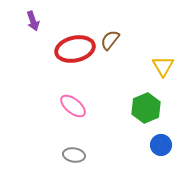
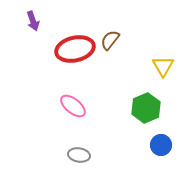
gray ellipse: moved 5 px right
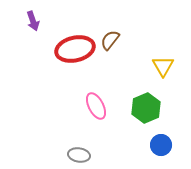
pink ellipse: moved 23 px right; rotated 24 degrees clockwise
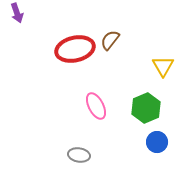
purple arrow: moved 16 px left, 8 px up
blue circle: moved 4 px left, 3 px up
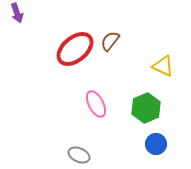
brown semicircle: moved 1 px down
red ellipse: rotated 27 degrees counterclockwise
yellow triangle: rotated 35 degrees counterclockwise
pink ellipse: moved 2 px up
blue circle: moved 1 px left, 2 px down
gray ellipse: rotated 15 degrees clockwise
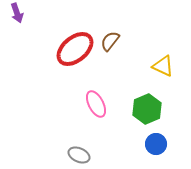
green hexagon: moved 1 px right, 1 px down
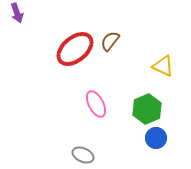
blue circle: moved 6 px up
gray ellipse: moved 4 px right
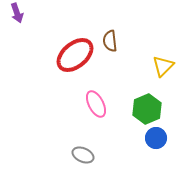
brown semicircle: rotated 45 degrees counterclockwise
red ellipse: moved 6 px down
yellow triangle: rotated 50 degrees clockwise
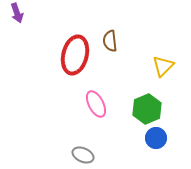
red ellipse: rotated 36 degrees counterclockwise
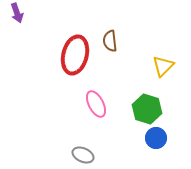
green hexagon: rotated 20 degrees counterclockwise
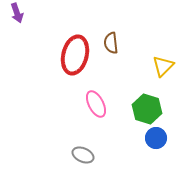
brown semicircle: moved 1 px right, 2 px down
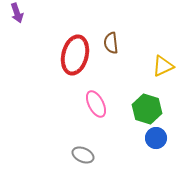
yellow triangle: rotated 20 degrees clockwise
